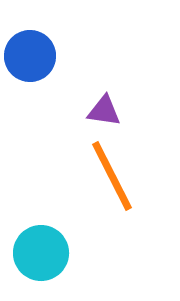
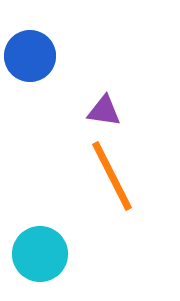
cyan circle: moved 1 px left, 1 px down
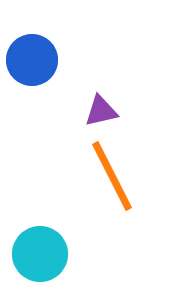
blue circle: moved 2 px right, 4 px down
purple triangle: moved 3 px left; rotated 21 degrees counterclockwise
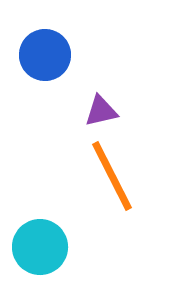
blue circle: moved 13 px right, 5 px up
cyan circle: moved 7 px up
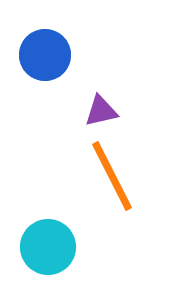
cyan circle: moved 8 px right
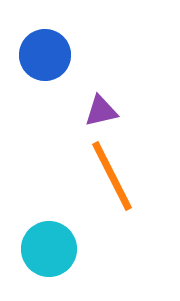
cyan circle: moved 1 px right, 2 px down
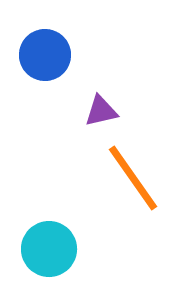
orange line: moved 21 px right, 2 px down; rotated 8 degrees counterclockwise
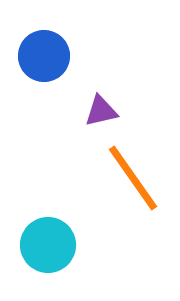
blue circle: moved 1 px left, 1 px down
cyan circle: moved 1 px left, 4 px up
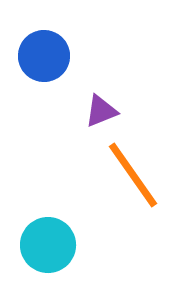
purple triangle: rotated 9 degrees counterclockwise
orange line: moved 3 px up
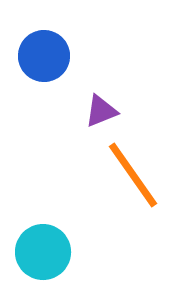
cyan circle: moved 5 px left, 7 px down
